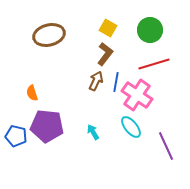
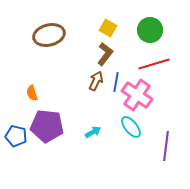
cyan arrow: rotated 91 degrees clockwise
purple line: rotated 32 degrees clockwise
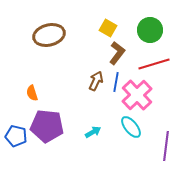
brown L-shape: moved 12 px right, 1 px up
pink cross: rotated 12 degrees clockwise
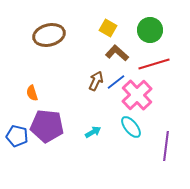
brown L-shape: rotated 85 degrees counterclockwise
blue line: rotated 42 degrees clockwise
blue pentagon: moved 1 px right
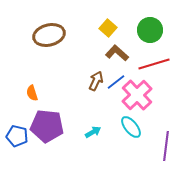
yellow square: rotated 12 degrees clockwise
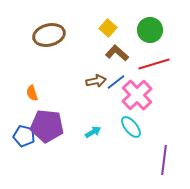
brown arrow: rotated 54 degrees clockwise
blue pentagon: moved 7 px right
purple line: moved 2 px left, 14 px down
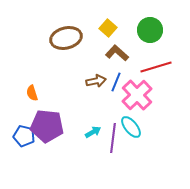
brown ellipse: moved 17 px right, 3 px down
red line: moved 2 px right, 3 px down
blue line: rotated 30 degrees counterclockwise
purple line: moved 51 px left, 22 px up
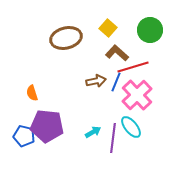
red line: moved 23 px left
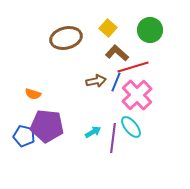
orange semicircle: moved 1 px right, 1 px down; rotated 56 degrees counterclockwise
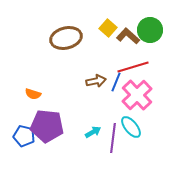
brown L-shape: moved 11 px right, 17 px up
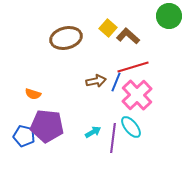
green circle: moved 19 px right, 14 px up
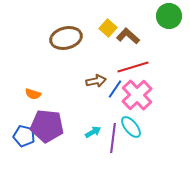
blue line: moved 1 px left, 7 px down; rotated 12 degrees clockwise
